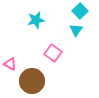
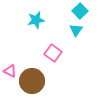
pink triangle: moved 7 px down
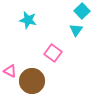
cyan square: moved 2 px right
cyan star: moved 8 px left; rotated 24 degrees clockwise
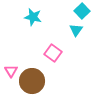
cyan star: moved 5 px right, 3 px up
pink triangle: moved 1 px right; rotated 32 degrees clockwise
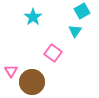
cyan square: rotated 14 degrees clockwise
cyan star: rotated 24 degrees clockwise
cyan triangle: moved 1 px left, 1 px down
brown circle: moved 1 px down
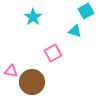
cyan square: moved 4 px right
cyan triangle: rotated 48 degrees counterclockwise
pink square: rotated 24 degrees clockwise
pink triangle: rotated 48 degrees counterclockwise
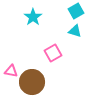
cyan square: moved 10 px left
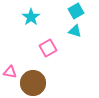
cyan star: moved 2 px left
pink square: moved 5 px left, 5 px up
pink triangle: moved 1 px left, 1 px down
brown circle: moved 1 px right, 1 px down
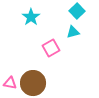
cyan square: moved 1 px right; rotated 14 degrees counterclockwise
cyan triangle: moved 2 px left, 1 px down; rotated 32 degrees counterclockwise
pink square: moved 3 px right
pink triangle: moved 11 px down
